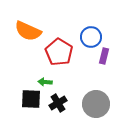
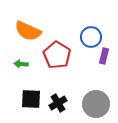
red pentagon: moved 2 px left, 3 px down
green arrow: moved 24 px left, 18 px up
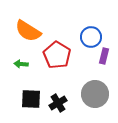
orange semicircle: rotated 8 degrees clockwise
gray circle: moved 1 px left, 10 px up
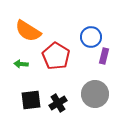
red pentagon: moved 1 px left, 1 px down
black square: moved 1 px down; rotated 10 degrees counterclockwise
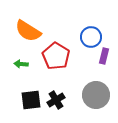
gray circle: moved 1 px right, 1 px down
black cross: moved 2 px left, 3 px up
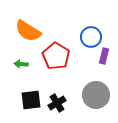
black cross: moved 1 px right, 3 px down
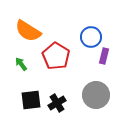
green arrow: rotated 48 degrees clockwise
